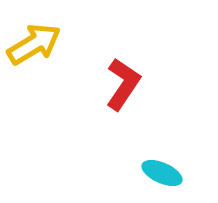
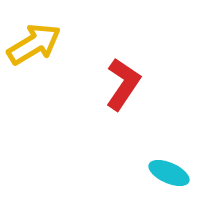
cyan ellipse: moved 7 px right
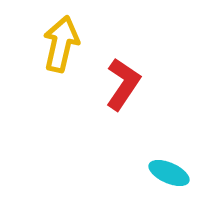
yellow arrow: moved 27 px right; rotated 46 degrees counterclockwise
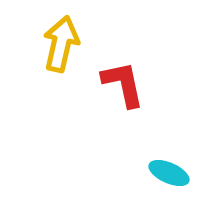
red L-shape: rotated 46 degrees counterclockwise
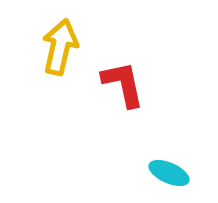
yellow arrow: moved 1 px left, 3 px down
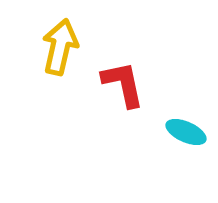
cyan ellipse: moved 17 px right, 41 px up
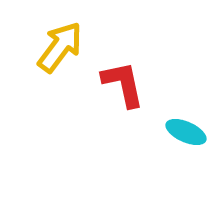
yellow arrow: rotated 24 degrees clockwise
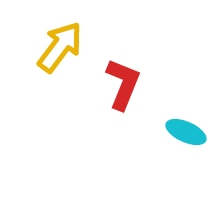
red L-shape: rotated 34 degrees clockwise
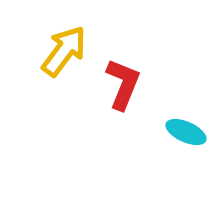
yellow arrow: moved 4 px right, 4 px down
